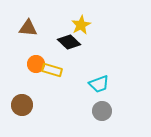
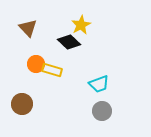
brown triangle: rotated 42 degrees clockwise
brown circle: moved 1 px up
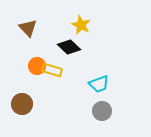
yellow star: rotated 18 degrees counterclockwise
black diamond: moved 5 px down
orange circle: moved 1 px right, 2 px down
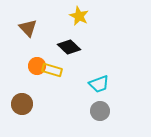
yellow star: moved 2 px left, 9 px up
gray circle: moved 2 px left
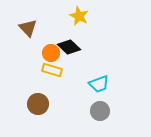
orange circle: moved 14 px right, 13 px up
brown circle: moved 16 px right
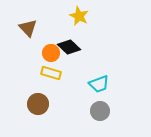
yellow rectangle: moved 1 px left, 3 px down
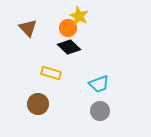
orange circle: moved 17 px right, 25 px up
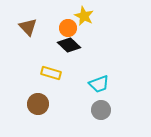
yellow star: moved 5 px right
brown triangle: moved 1 px up
black diamond: moved 2 px up
gray circle: moved 1 px right, 1 px up
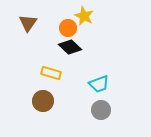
brown triangle: moved 4 px up; rotated 18 degrees clockwise
black diamond: moved 1 px right, 2 px down
brown circle: moved 5 px right, 3 px up
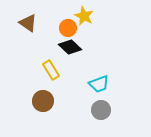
brown triangle: rotated 30 degrees counterclockwise
yellow rectangle: moved 3 px up; rotated 42 degrees clockwise
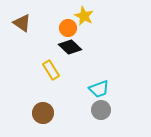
brown triangle: moved 6 px left
cyan trapezoid: moved 5 px down
brown circle: moved 12 px down
